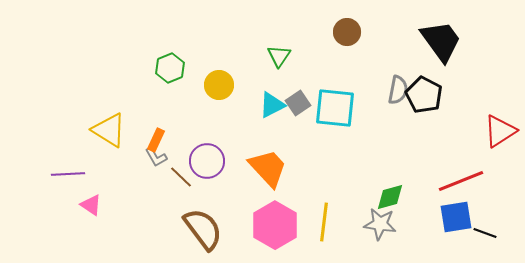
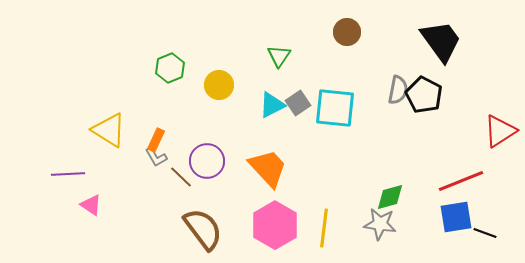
yellow line: moved 6 px down
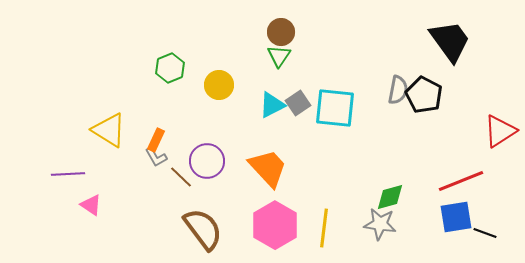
brown circle: moved 66 px left
black trapezoid: moved 9 px right
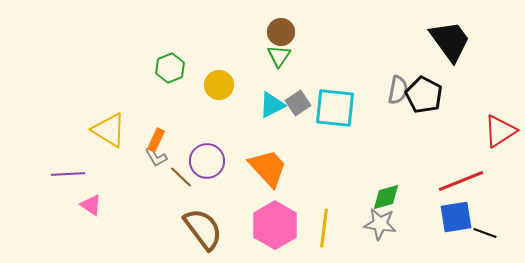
green diamond: moved 4 px left
